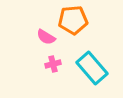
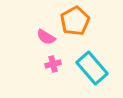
orange pentagon: moved 2 px right, 1 px down; rotated 24 degrees counterclockwise
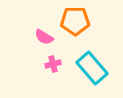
orange pentagon: rotated 28 degrees clockwise
pink semicircle: moved 2 px left
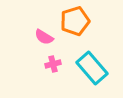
orange pentagon: rotated 16 degrees counterclockwise
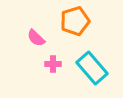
pink semicircle: moved 8 px left, 1 px down; rotated 12 degrees clockwise
pink cross: rotated 14 degrees clockwise
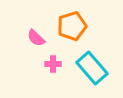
orange pentagon: moved 3 px left, 5 px down
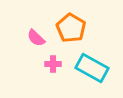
orange pentagon: moved 1 px left, 2 px down; rotated 24 degrees counterclockwise
cyan rectangle: rotated 20 degrees counterclockwise
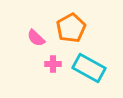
orange pentagon: rotated 12 degrees clockwise
cyan rectangle: moved 3 px left
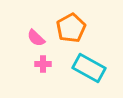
pink cross: moved 10 px left
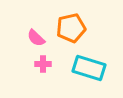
orange pentagon: rotated 16 degrees clockwise
cyan rectangle: rotated 12 degrees counterclockwise
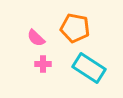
orange pentagon: moved 4 px right; rotated 24 degrees clockwise
cyan rectangle: rotated 16 degrees clockwise
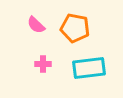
pink semicircle: moved 13 px up
cyan rectangle: rotated 40 degrees counterclockwise
